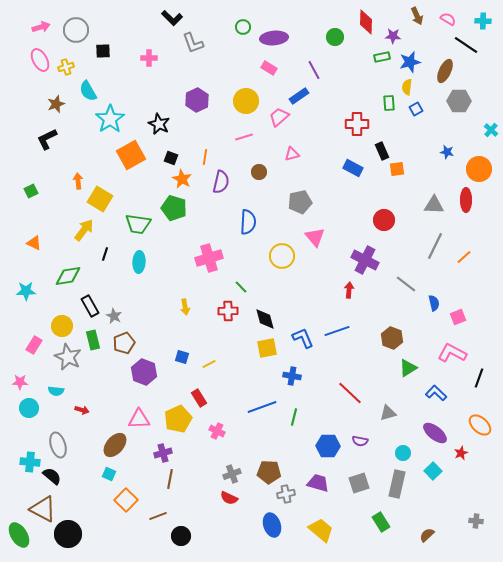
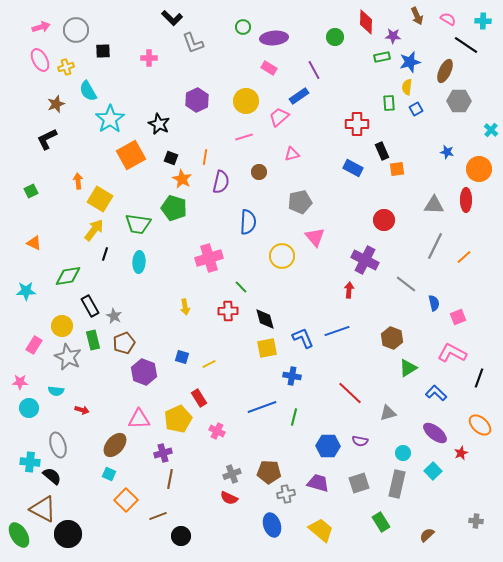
yellow arrow at (84, 230): moved 10 px right
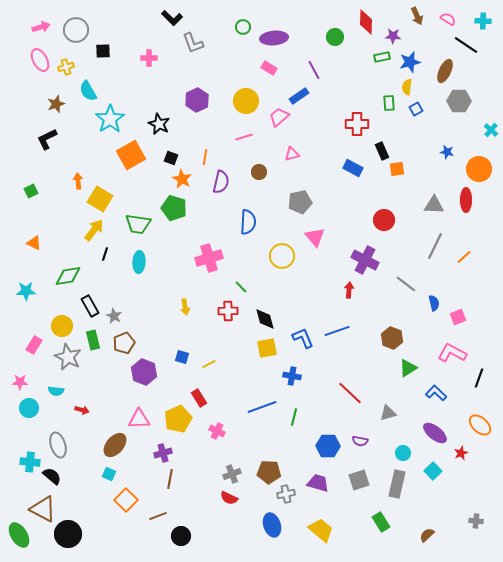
gray square at (359, 483): moved 3 px up
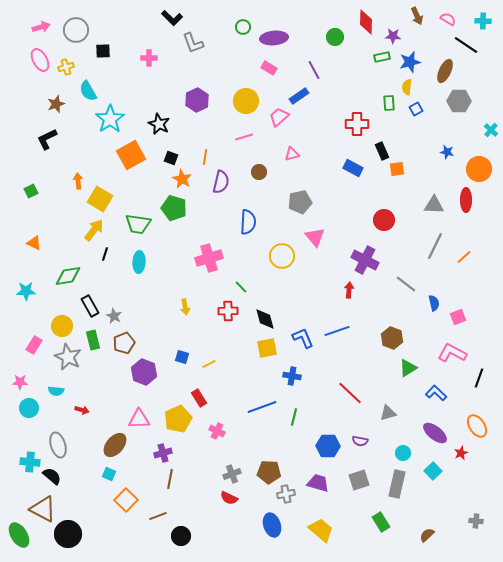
orange ellipse at (480, 425): moved 3 px left, 1 px down; rotated 15 degrees clockwise
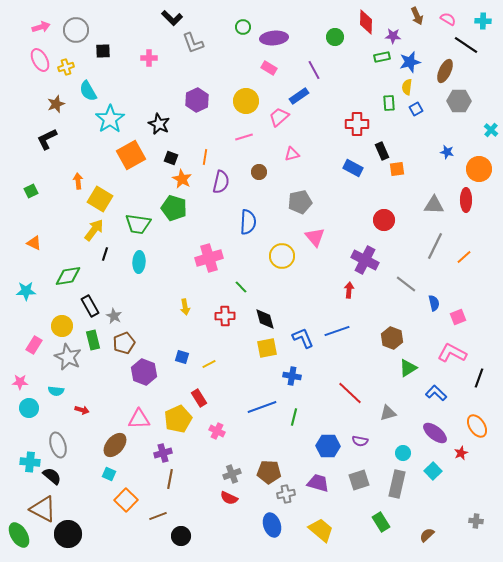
red cross at (228, 311): moved 3 px left, 5 px down
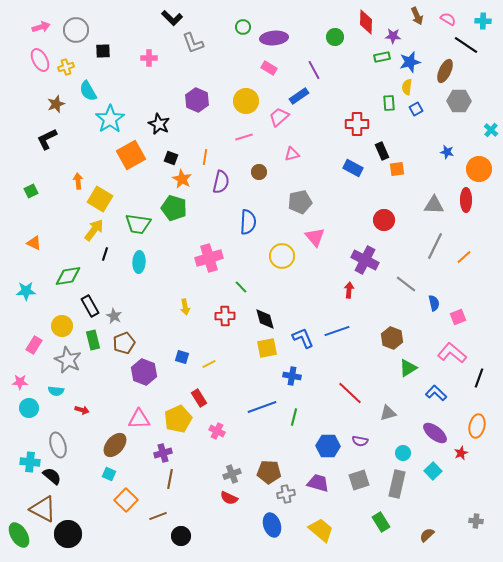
purple hexagon at (197, 100): rotated 10 degrees counterclockwise
pink L-shape at (452, 353): rotated 12 degrees clockwise
gray star at (68, 357): moved 3 px down
orange ellipse at (477, 426): rotated 45 degrees clockwise
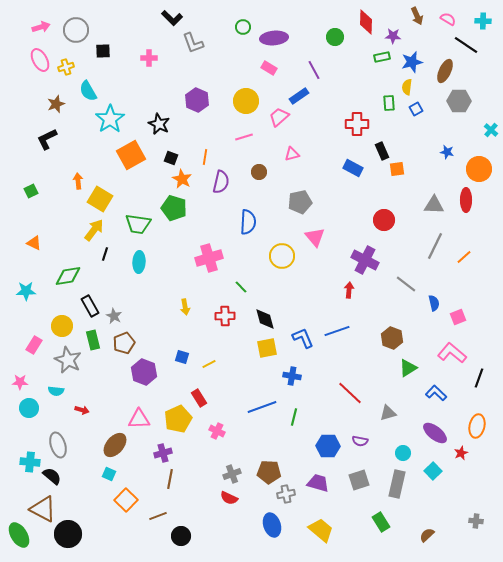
blue star at (410, 62): moved 2 px right
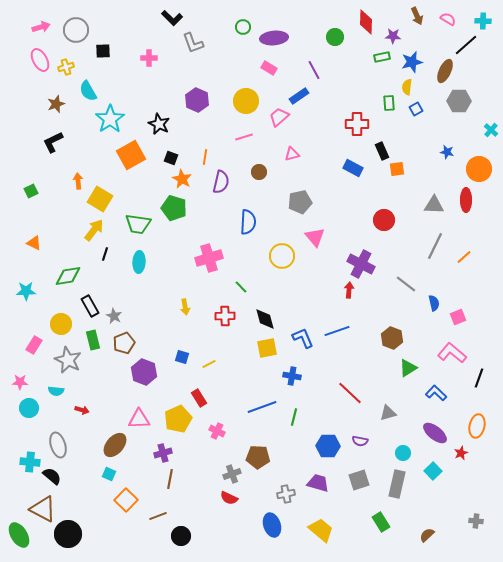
black line at (466, 45): rotated 75 degrees counterclockwise
black L-shape at (47, 139): moved 6 px right, 3 px down
purple cross at (365, 260): moved 4 px left, 4 px down
yellow circle at (62, 326): moved 1 px left, 2 px up
brown pentagon at (269, 472): moved 11 px left, 15 px up
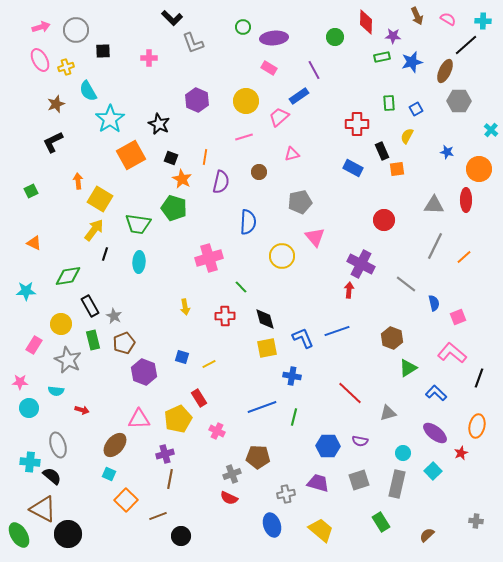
yellow semicircle at (407, 87): moved 49 px down; rotated 21 degrees clockwise
purple cross at (163, 453): moved 2 px right, 1 px down
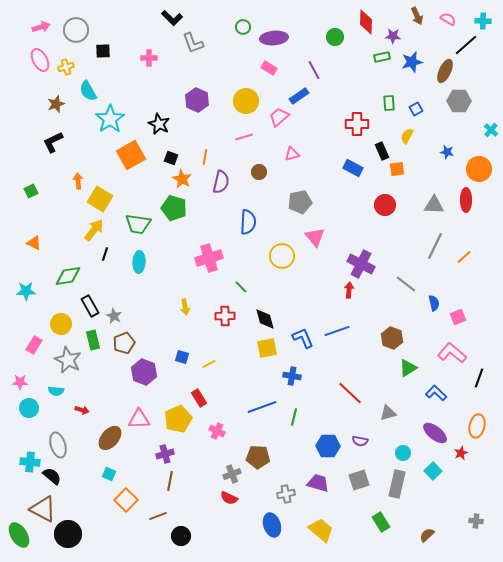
red circle at (384, 220): moved 1 px right, 15 px up
brown ellipse at (115, 445): moved 5 px left, 7 px up
brown line at (170, 479): moved 2 px down
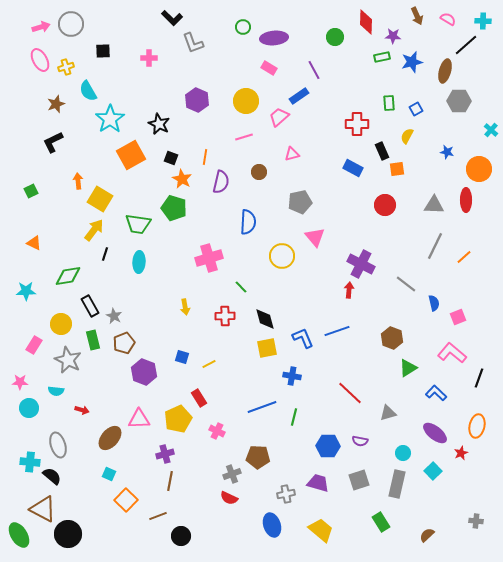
gray circle at (76, 30): moved 5 px left, 6 px up
brown ellipse at (445, 71): rotated 10 degrees counterclockwise
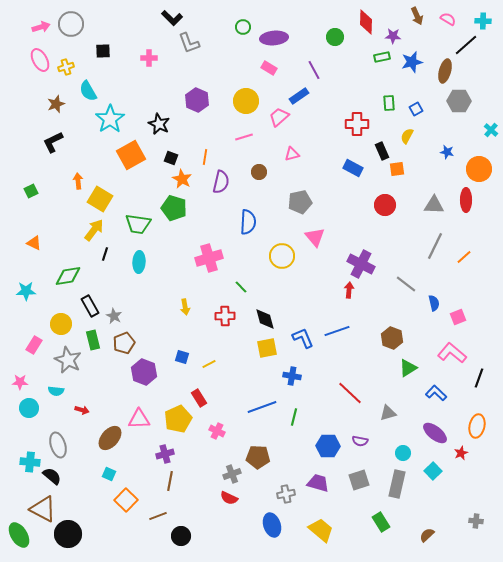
gray L-shape at (193, 43): moved 4 px left
